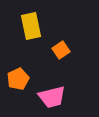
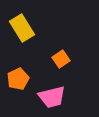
yellow rectangle: moved 9 px left, 2 px down; rotated 20 degrees counterclockwise
orange square: moved 9 px down
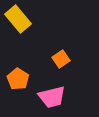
yellow rectangle: moved 4 px left, 9 px up; rotated 8 degrees counterclockwise
orange pentagon: rotated 15 degrees counterclockwise
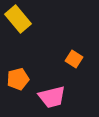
orange square: moved 13 px right; rotated 24 degrees counterclockwise
orange pentagon: rotated 25 degrees clockwise
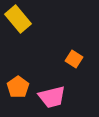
orange pentagon: moved 8 px down; rotated 20 degrees counterclockwise
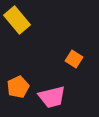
yellow rectangle: moved 1 px left, 1 px down
orange pentagon: rotated 10 degrees clockwise
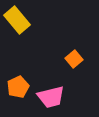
orange square: rotated 18 degrees clockwise
pink trapezoid: moved 1 px left
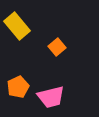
yellow rectangle: moved 6 px down
orange square: moved 17 px left, 12 px up
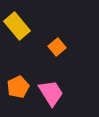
pink trapezoid: moved 4 px up; rotated 108 degrees counterclockwise
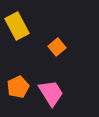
yellow rectangle: rotated 12 degrees clockwise
